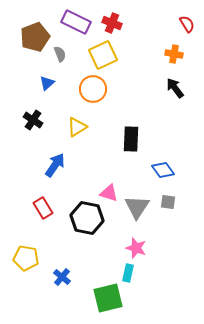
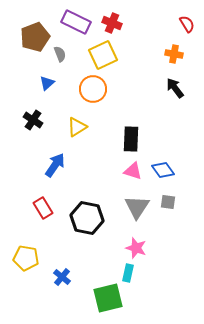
pink triangle: moved 24 px right, 22 px up
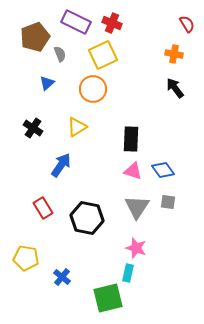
black cross: moved 8 px down
blue arrow: moved 6 px right
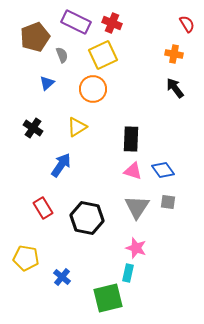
gray semicircle: moved 2 px right, 1 px down
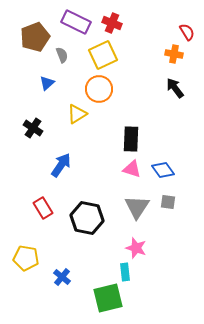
red semicircle: moved 8 px down
orange circle: moved 6 px right
yellow triangle: moved 13 px up
pink triangle: moved 1 px left, 2 px up
cyan rectangle: moved 3 px left, 1 px up; rotated 18 degrees counterclockwise
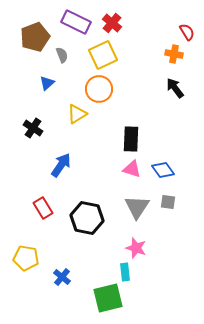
red cross: rotated 18 degrees clockwise
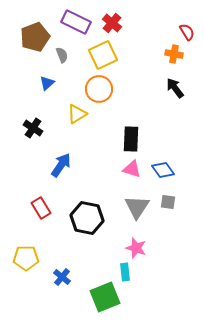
red rectangle: moved 2 px left
yellow pentagon: rotated 10 degrees counterclockwise
green square: moved 3 px left, 1 px up; rotated 8 degrees counterclockwise
